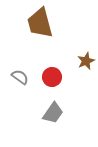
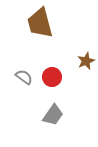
gray semicircle: moved 4 px right
gray trapezoid: moved 2 px down
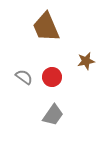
brown trapezoid: moved 6 px right, 4 px down; rotated 8 degrees counterclockwise
brown star: rotated 12 degrees clockwise
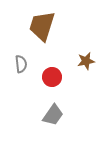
brown trapezoid: moved 4 px left, 1 px up; rotated 40 degrees clockwise
gray semicircle: moved 3 px left, 13 px up; rotated 48 degrees clockwise
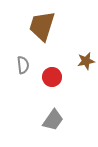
gray semicircle: moved 2 px right, 1 px down
gray trapezoid: moved 5 px down
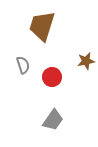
gray semicircle: rotated 12 degrees counterclockwise
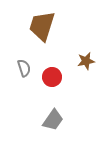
gray semicircle: moved 1 px right, 3 px down
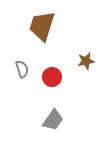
gray semicircle: moved 2 px left, 1 px down
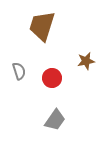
gray semicircle: moved 3 px left, 2 px down
red circle: moved 1 px down
gray trapezoid: moved 2 px right
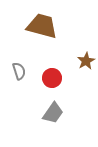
brown trapezoid: rotated 88 degrees clockwise
brown star: rotated 18 degrees counterclockwise
gray trapezoid: moved 2 px left, 7 px up
